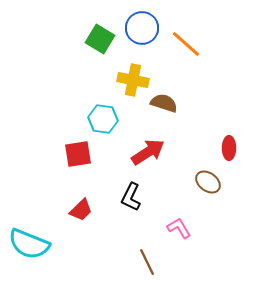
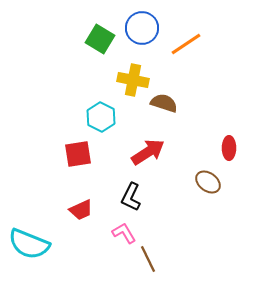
orange line: rotated 76 degrees counterclockwise
cyan hexagon: moved 2 px left, 2 px up; rotated 20 degrees clockwise
red trapezoid: rotated 20 degrees clockwise
pink L-shape: moved 55 px left, 5 px down
brown line: moved 1 px right, 3 px up
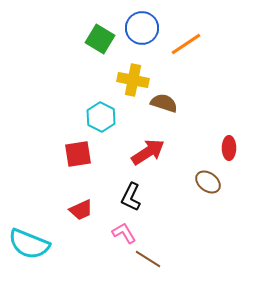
brown line: rotated 32 degrees counterclockwise
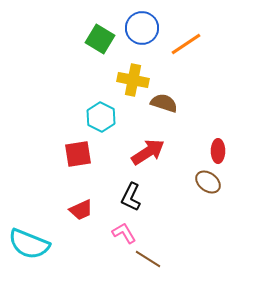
red ellipse: moved 11 px left, 3 px down
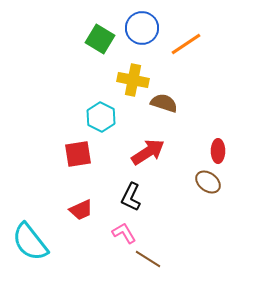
cyan semicircle: moved 1 px right, 2 px up; rotated 30 degrees clockwise
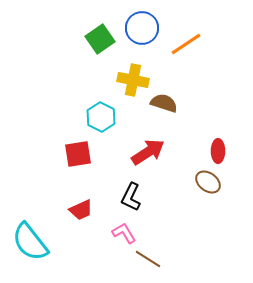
green square: rotated 24 degrees clockwise
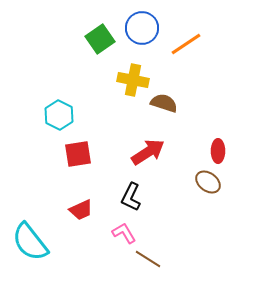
cyan hexagon: moved 42 px left, 2 px up
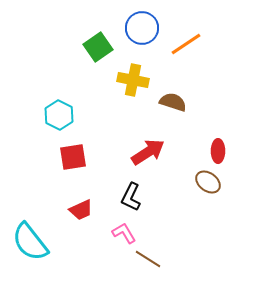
green square: moved 2 px left, 8 px down
brown semicircle: moved 9 px right, 1 px up
red square: moved 5 px left, 3 px down
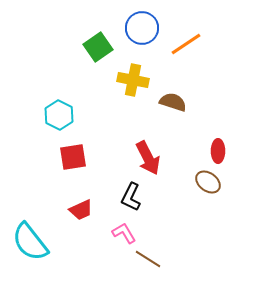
red arrow: moved 6 px down; rotated 96 degrees clockwise
